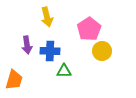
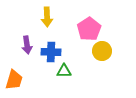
yellow arrow: rotated 12 degrees clockwise
blue cross: moved 1 px right, 1 px down
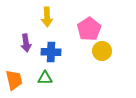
purple arrow: moved 1 px left, 2 px up
green triangle: moved 19 px left, 7 px down
orange trapezoid: rotated 30 degrees counterclockwise
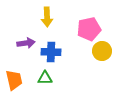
pink pentagon: rotated 20 degrees clockwise
purple arrow: rotated 90 degrees counterclockwise
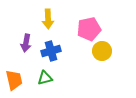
yellow arrow: moved 1 px right, 2 px down
purple arrow: rotated 108 degrees clockwise
blue cross: moved 1 px up; rotated 18 degrees counterclockwise
green triangle: rotated 14 degrees counterclockwise
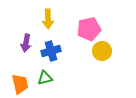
orange trapezoid: moved 6 px right, 4 px down
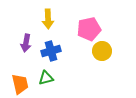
green triangle: moved 1 px right
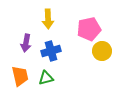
orange trapezoid: moved 8 px up
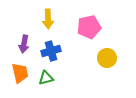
pink pentagon: moved 2 px up
purple arrow: moved 2 px left, 1 px down
yellow circle: moved 5 px right, 7 px down
orange trapezoid: moved 3 px up
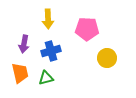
pink pentagon: moved 2 px left, 2 px down; rotated 15 degrees clockwise
